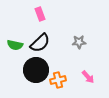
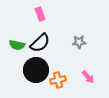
green semicircle: moved 2 px right
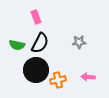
pink rectangle: moved 4 px left, 3 px down
black semicircle: rotated 20 degrees counterclockwise
pink arrow: rotated 136 degrees clockwise
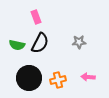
black circle: moved 7 px left, 8 px down
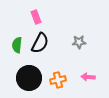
green semicircle: rotated 84 degrees clockwise
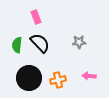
black semicircle: rotated 70 degrees counterclockwise
pink arrow: moved 1 px right, 1 px up
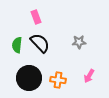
pink arrow: rotated 64 degrees counterclockwise
orange cross: rotated 21 degrees clockwise
